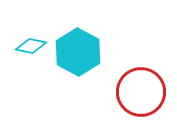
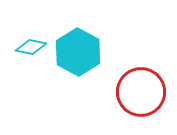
cyan diamond: moved 1 px down
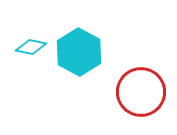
cyan hexagon: moved 1 px right
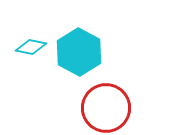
red circle: moved 35 px left, 16 px down
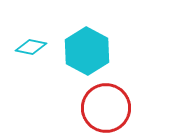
cyan hexagon: moved 8 px right, 1 px up
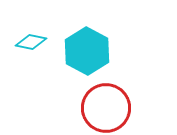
cyan diamond: moved 5 px up
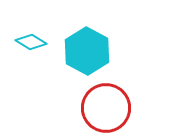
cyan diamond: rotated 20 degrees clockwise
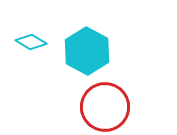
red circle: moved 1 px left, 1 px up
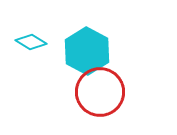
red circle: moved 5 px left, 15 px up
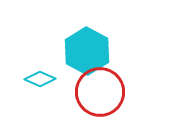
cyan diamond: moved 9 px right, 37 px down; rotated 8 degrees counterclockwise
